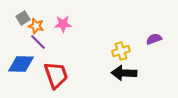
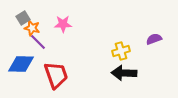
orange star: moved 4 px left, 2 px down
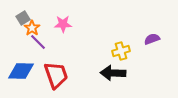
orange star: rotated 21 degrees clockwise
purple semicircle: moved 2 px left
blue diamond: moved 7 px down
black arrow: moved 11 px left
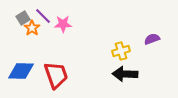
purple line: moved 5 px right, 26 px up
black arrow: moved 12 px right, 1 px down
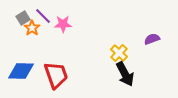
yellow cross: moved 2 px left, 2 px down; rotated 30 degrees counterclockwise
black arrow: rotated 120 degrees counterclockwise
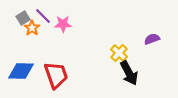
black arrow: moved 4 px right, 1 px up
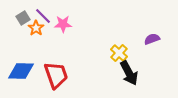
orange star: moved 4 px right
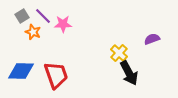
gray square: moved 1 px left, 2 px up
orange star: moved 3 px left, 4 px down; rotated 14 degrees counterclockwise
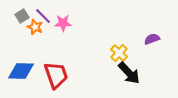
pink star: moved 1 px up
orange star: moved 2 px right, 5 px up
black arrow: rotated 15 degrees counterclockwise
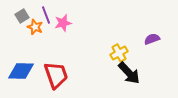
purple line: moved 3 px right, 1 px up; rotated 24 degrees clockwise
pink star: rotated 12 degrees counterclockwise
yellow cross: rotated 18 degrees clockwise
